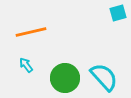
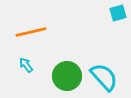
green circle: moved 2 px right, 2 px up
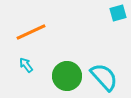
orange line: rotated 12 degrees counterclockwise
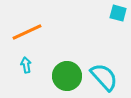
cyan square: rotated 30 degrees clockwise
orange line: moved 4 px left
cyan arrow: rotated 28 degrees clockwise
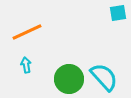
cyan square: rotated 24 degrees counterclockwise
green circle: moved 2 px right, 3 px down
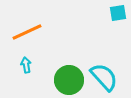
green circle: moved 1 px down
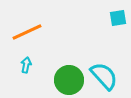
cyan square: moved 5 px down
cyan arrow: rotated 21 degrees clockwise
cyan semicircle: moved 1 px up
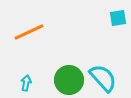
orange line: moved 2 px right
cyan arrow: moved 18 px down
cyan semicircle: moved 1 px left, 2 px down
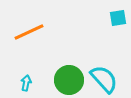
cyan semicircle: moved 1 px right, 1 px down
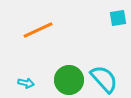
orange line: moved 9 px right, 2 px up
cyan arrow: rotated 91 degrees clockwise
